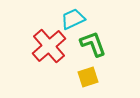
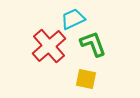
yellow square: moved 2 px left, 2 px down; rotated 30 degrees clockwise
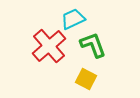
green L-shape: moved 1 px down
yellow square: rotated 15 degrees clockwise
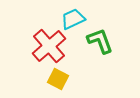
green L-shape: moved 7 px right, 4 px up
yellow square: moved 28 px left
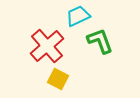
cyan trapezoid: moved 5 px right, 3 px up
red cross: moved 2 px left
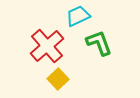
green L-shape: moved 1 px left, 2 px down
yellow square: rotated 20 degrees clockwise
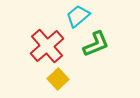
cyan trapezoid: rotated 15 degrees counterclockwise
green L-shape: moved 3 px left, 1 px down; rotated 88 degrees clockwise
